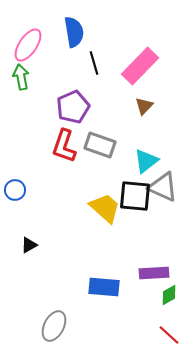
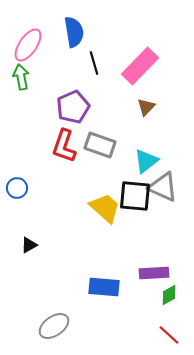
brown triangle: moved 2 px right, 1 px down
blue circle: moved 2 px right, 2 px up
gray ellipse: rotated 28 degrees clockwise
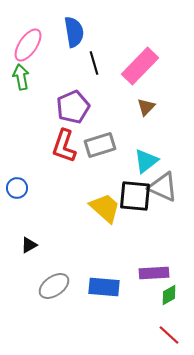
gray rectangle: rotated 36 degrees counterclockwise
gray ellipse: moved 40 px up
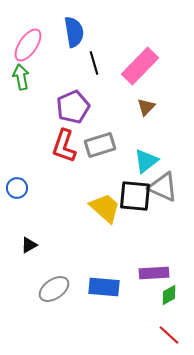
gray ellipse: moved 3 px down
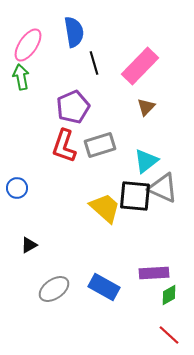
gray triangle: moved 1 px down
blue rectangle: rotated 24 degrees clockwise
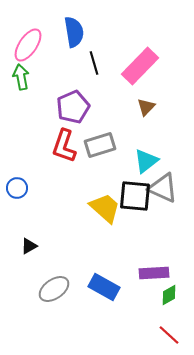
black triangle: moved 1 px down
